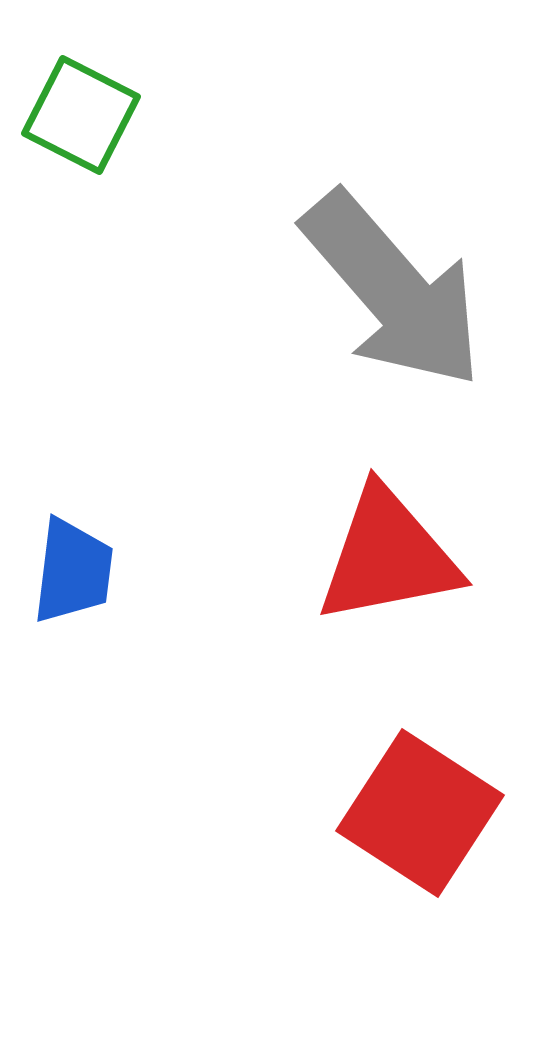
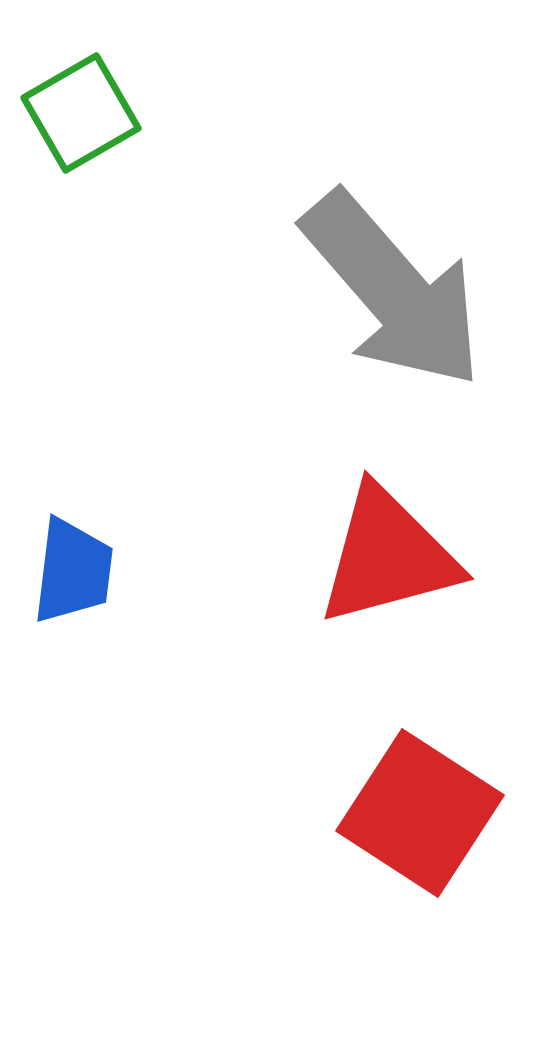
green square: moved 2 px up; rotated 33 degrees clockwise
red triangle: rotated 4 degrees counterclockwise
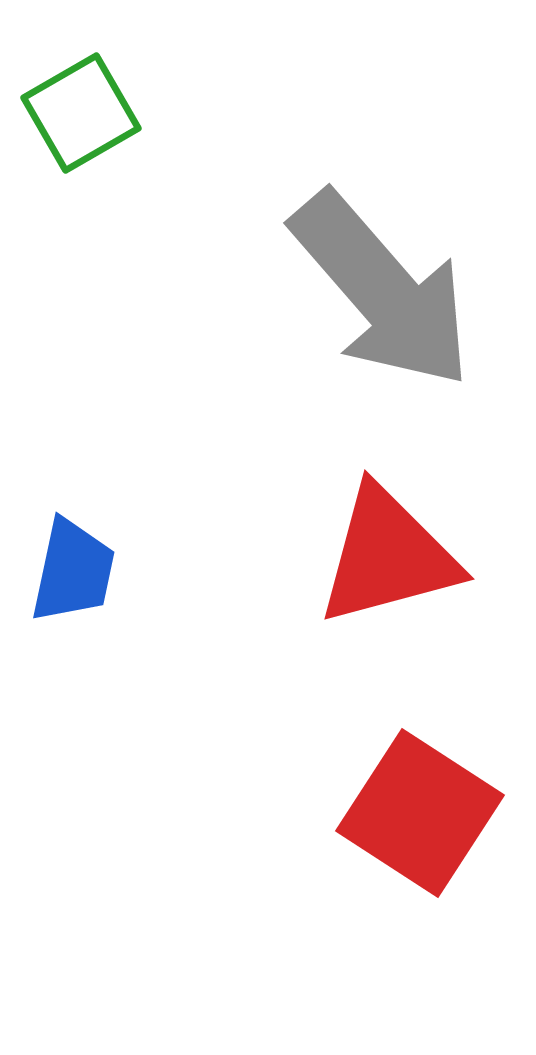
gray arrow: moved 11 px left
blue trapezoid: rotated 5 degrees clockwise
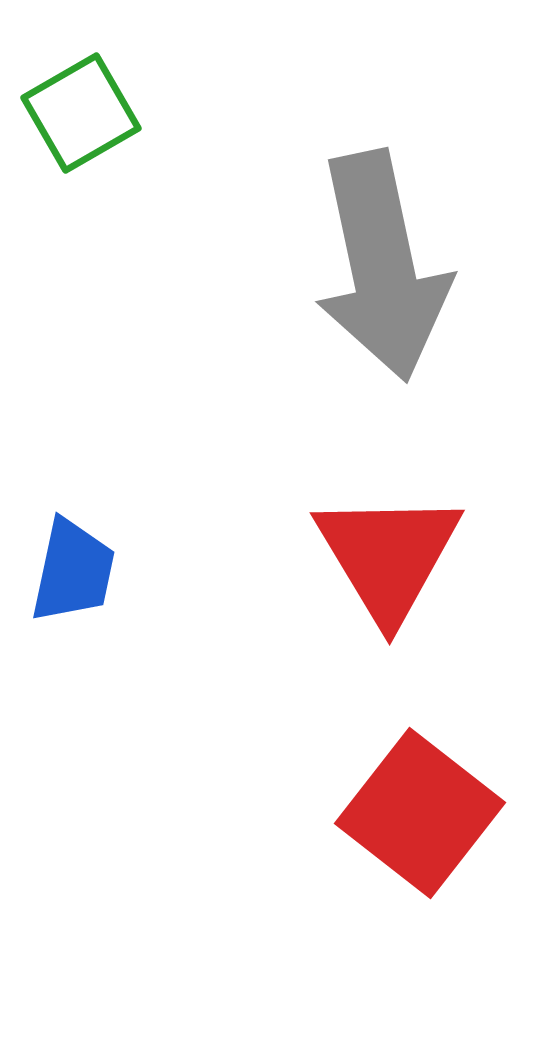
gray arrow: moved 24 px up; rotated 29 degrees clockwise
red triangle: rotated 46 degrees counterclockwise
red square: rotated 5 degrees clockwise
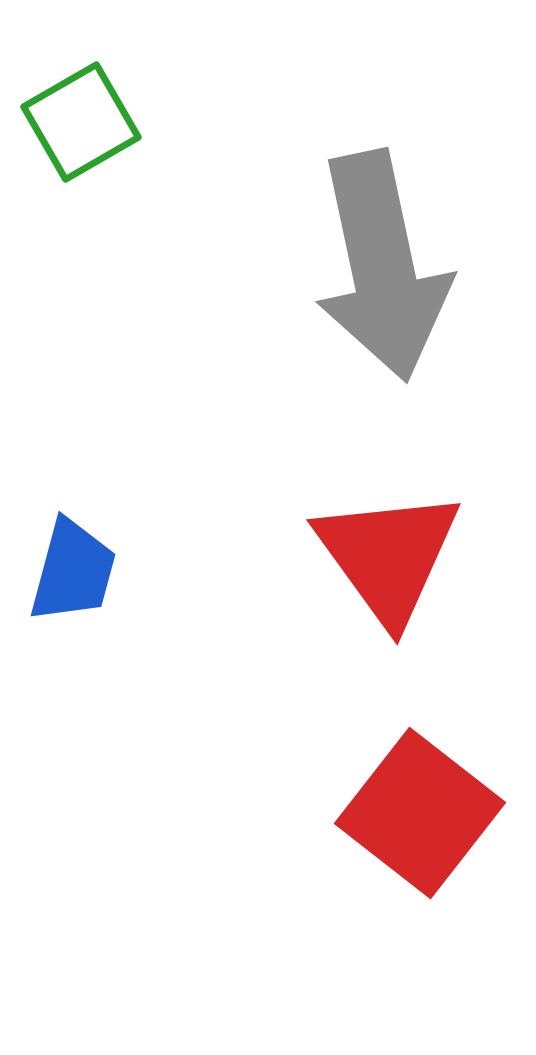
green square: moved 9 px down
red triangle: rotated 5 degrees counterclockwise
blue trapezoid: rotated 3 degrees clockwise
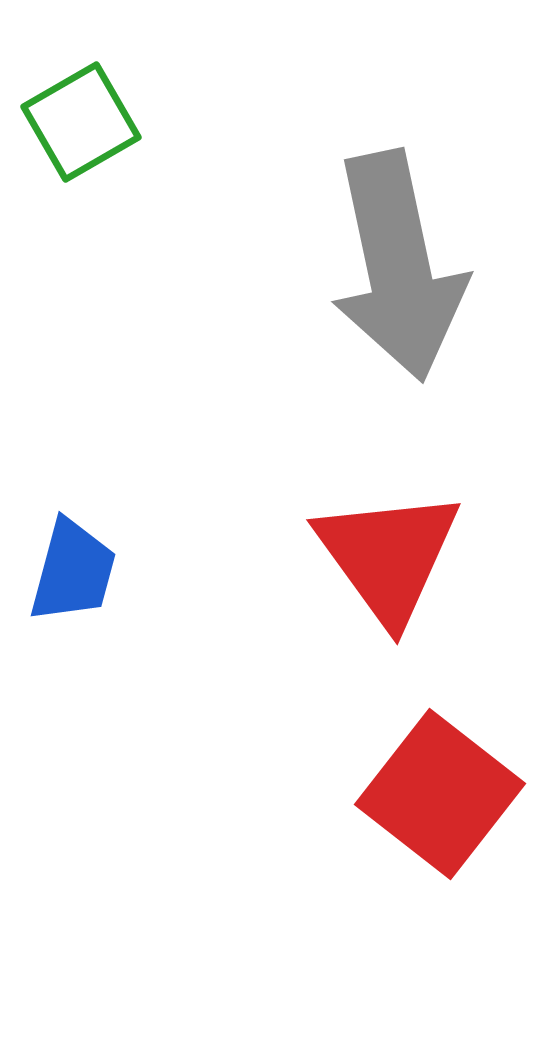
gray arrow: moved 16 px right
red square: moved 20 px right, 19 px up
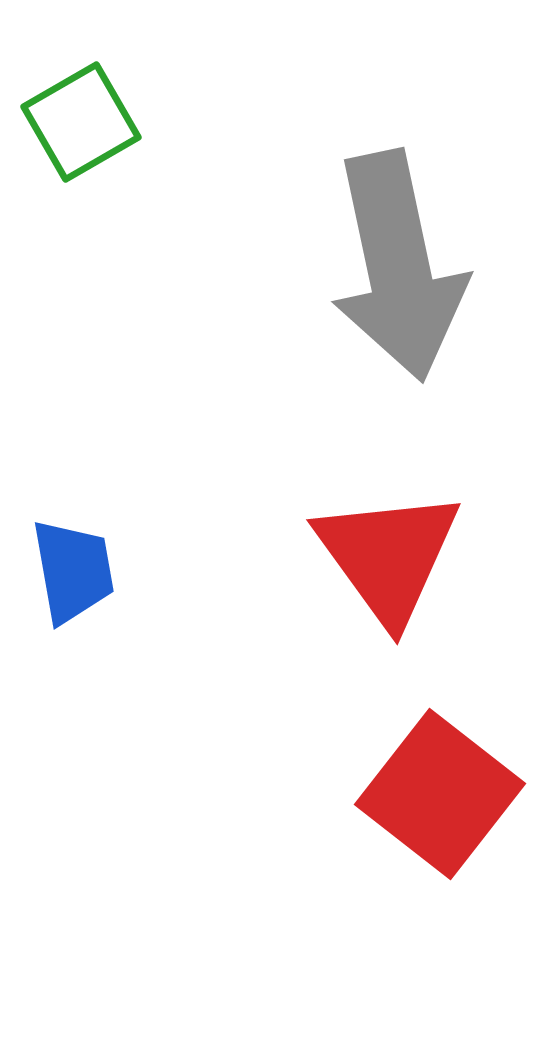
blue trapezoid: rotated 25 degrees counterclockwise
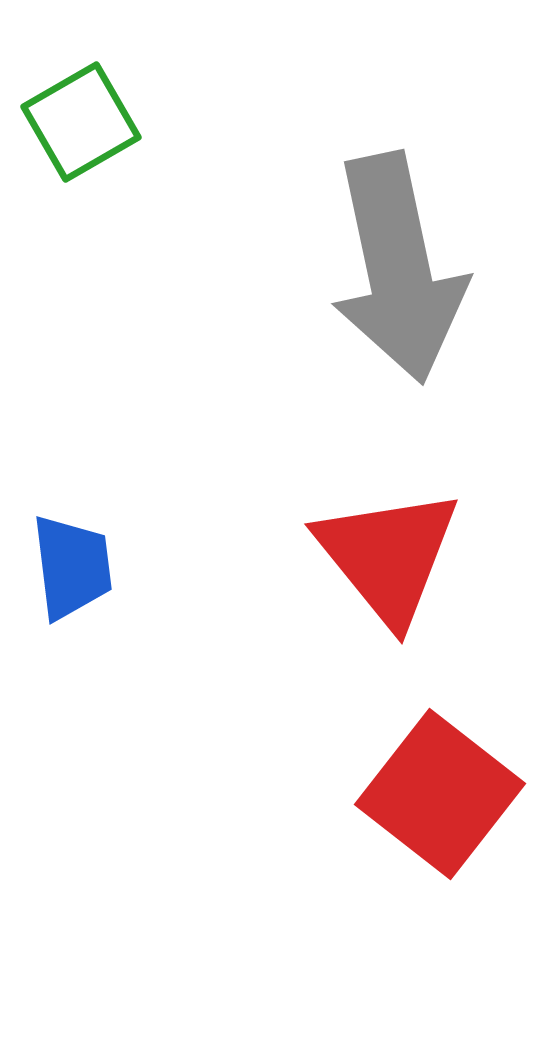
gray arrow: moved 2 px down
red triangle: rotated 3 degrees counterclockwise
blue trapezoid: moved 1 px left, 4 px up; rotated 3 degrees clockwise
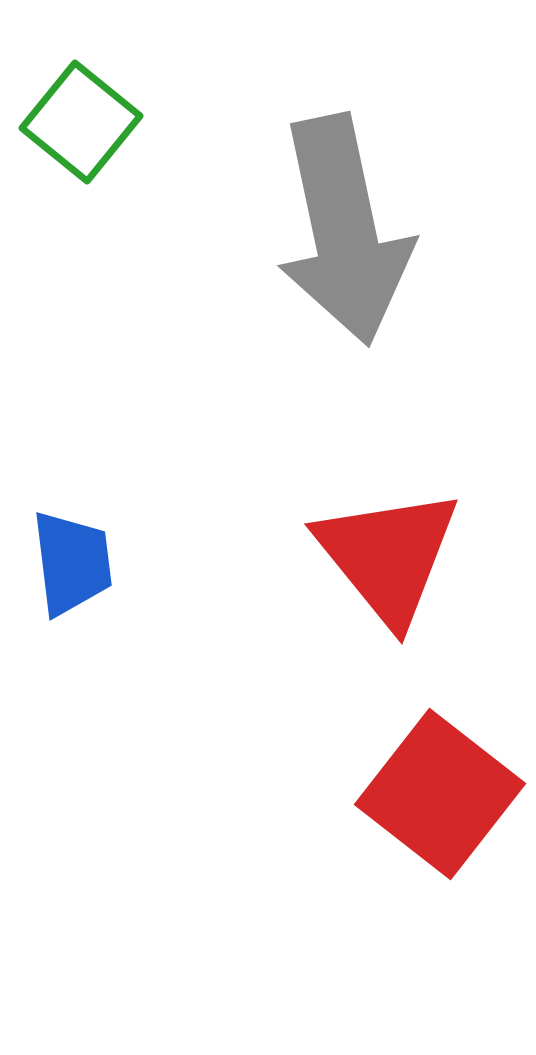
green square: rotated 21 degrees counterclockwise
gray arrow: moved 54 px left, 38 px up
blue trapezoid: moved 4 px up
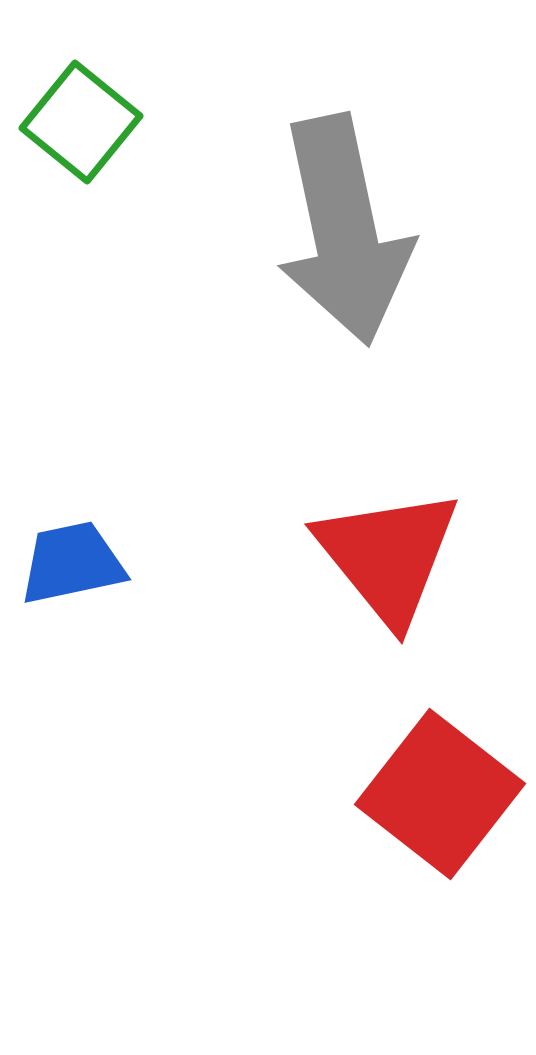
blue trapezoid: rotated 95 degrees counterclockwise
